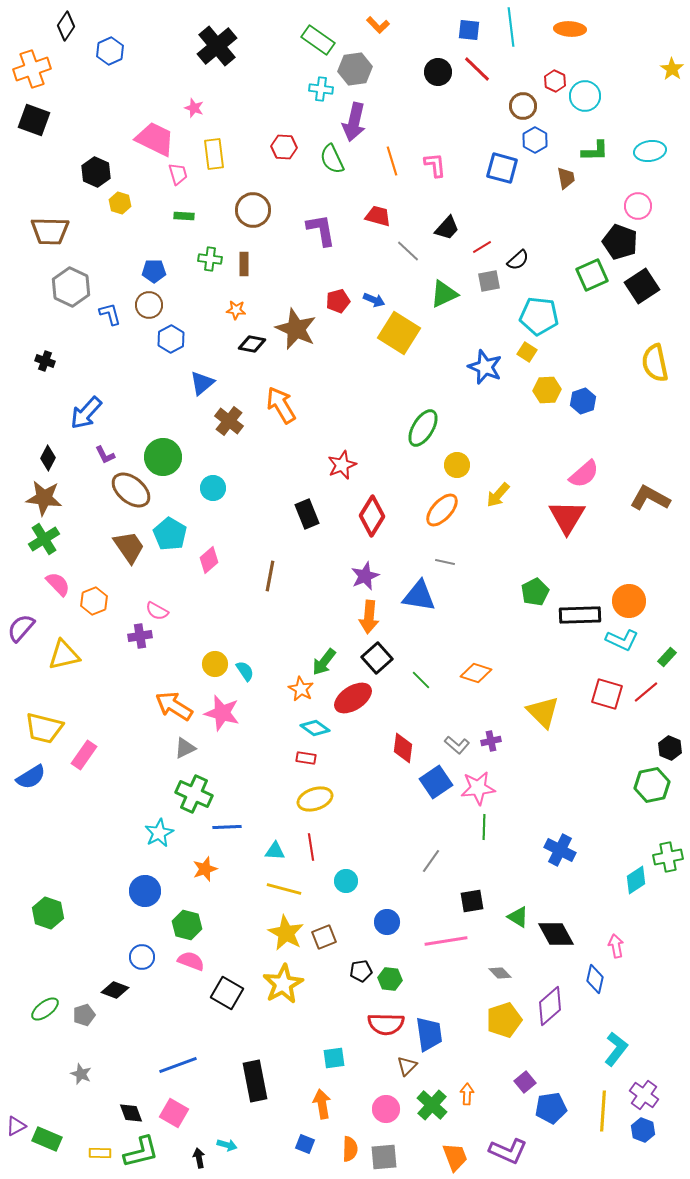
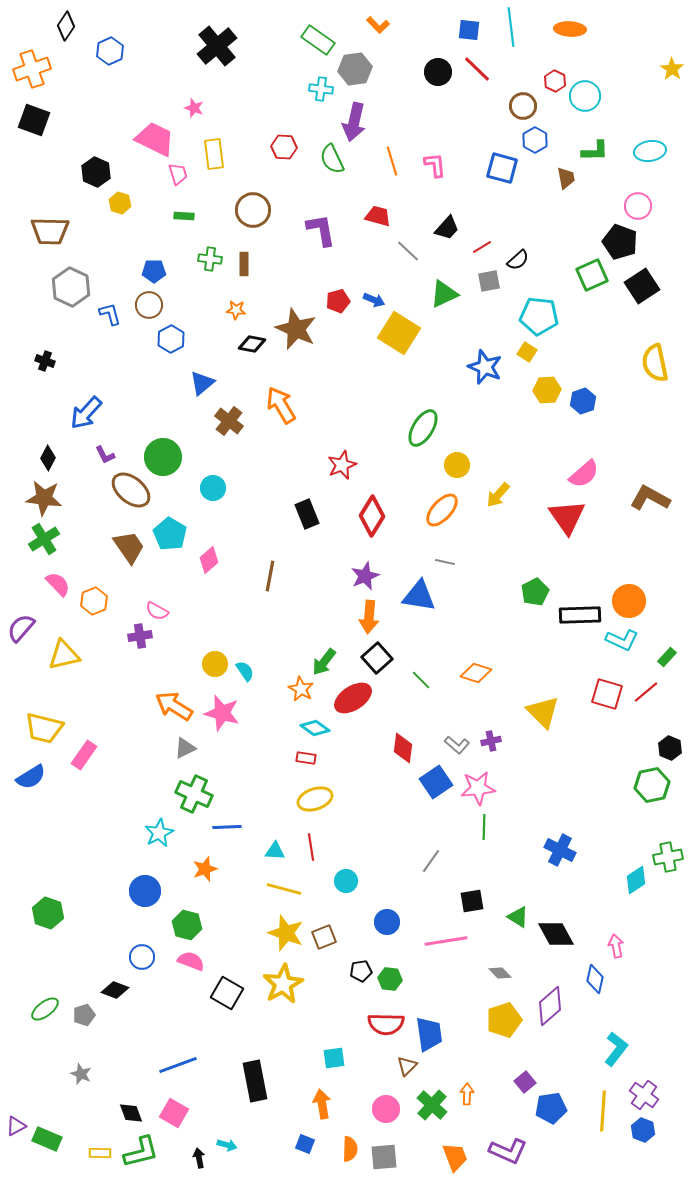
red triangle at (567, 517): rotated 6 degrees counterclockwise
yellow star at (286, 933): rotated 9 degrees counterclockwise
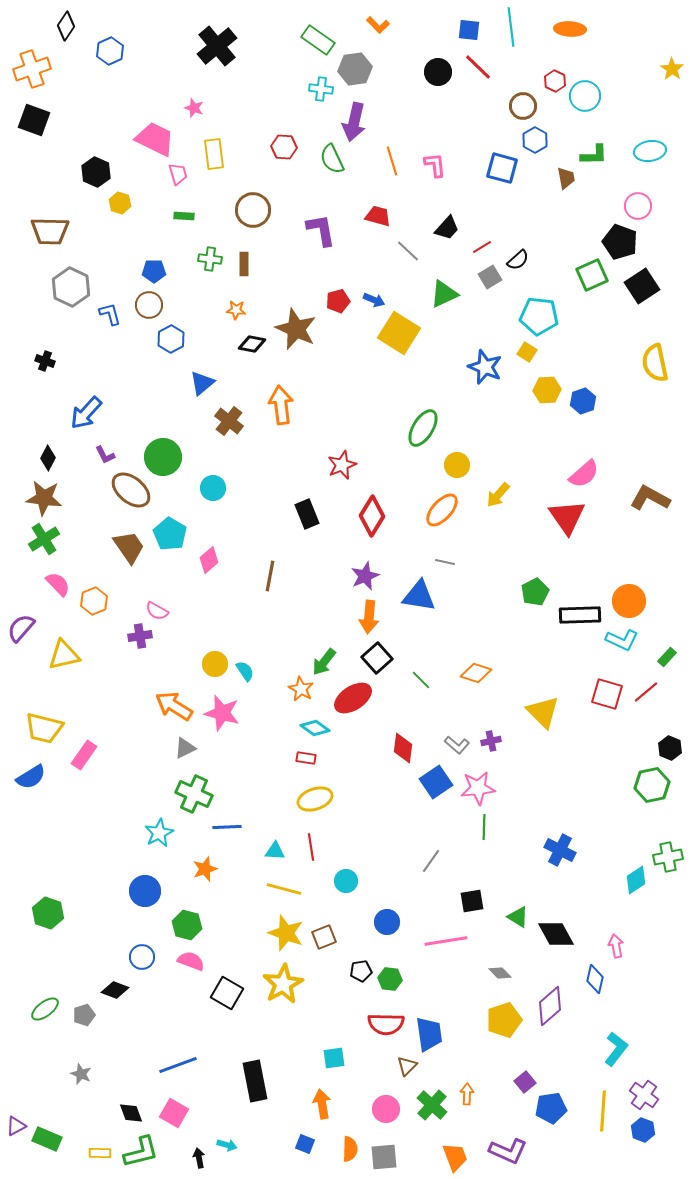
red line at (477, 69): moved 1 px right, 2 px up
green L-shape at (595, 151): moved 1 px left, 4 px down
gray square at (489, 281): moved 1 px right, 4 px up; rotated 20 degrees counterclockwise
orange arrow at (281, 405): rotated 24 degrees clockwise
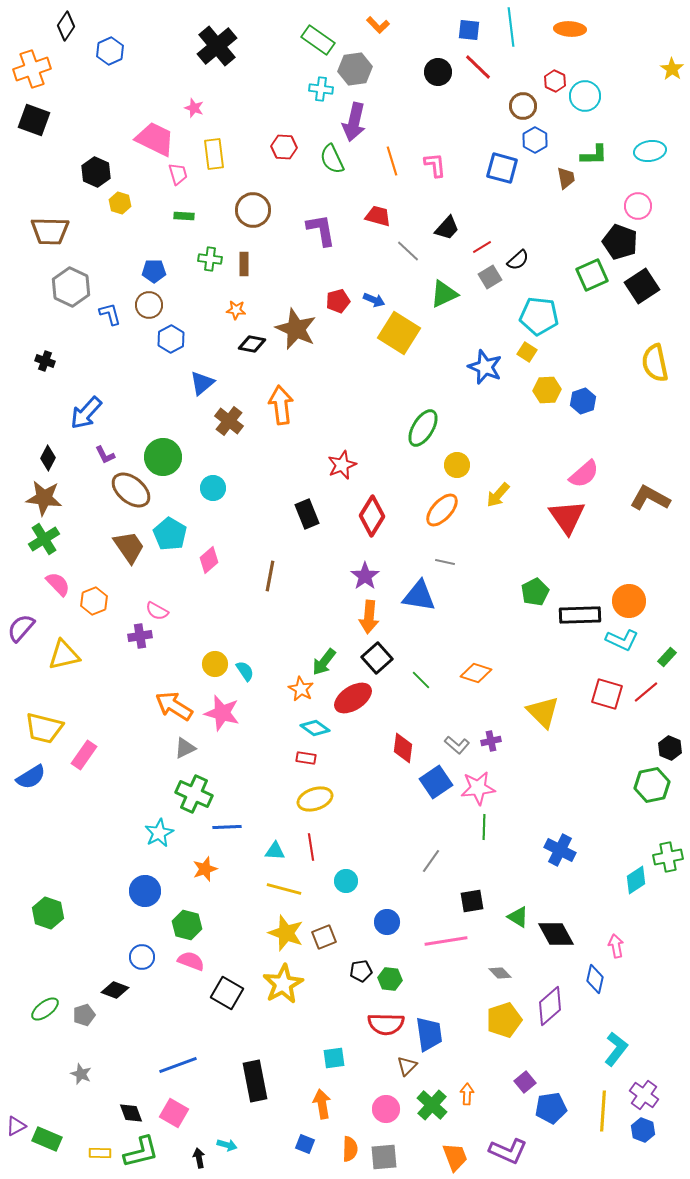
purple star at (365, 576): rotated 12 degrees counterclockwise
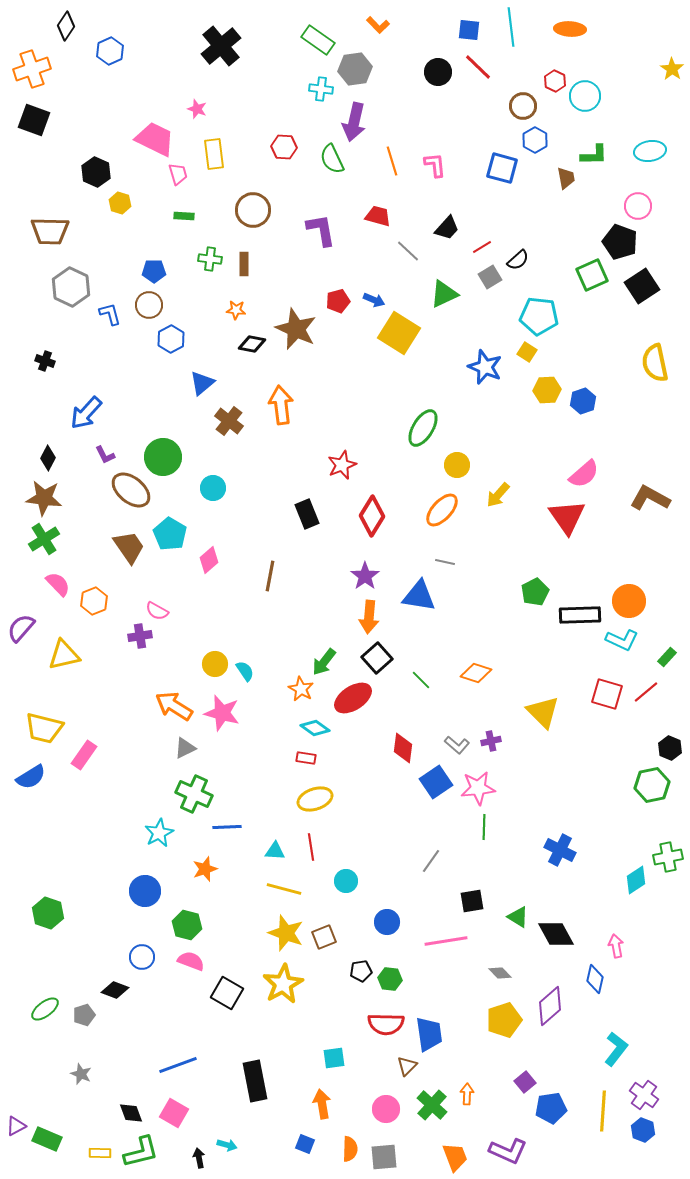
black cross at (217, 46): moved 4 px right
pink star at (194, 108): moved 3 px right, 1 px down
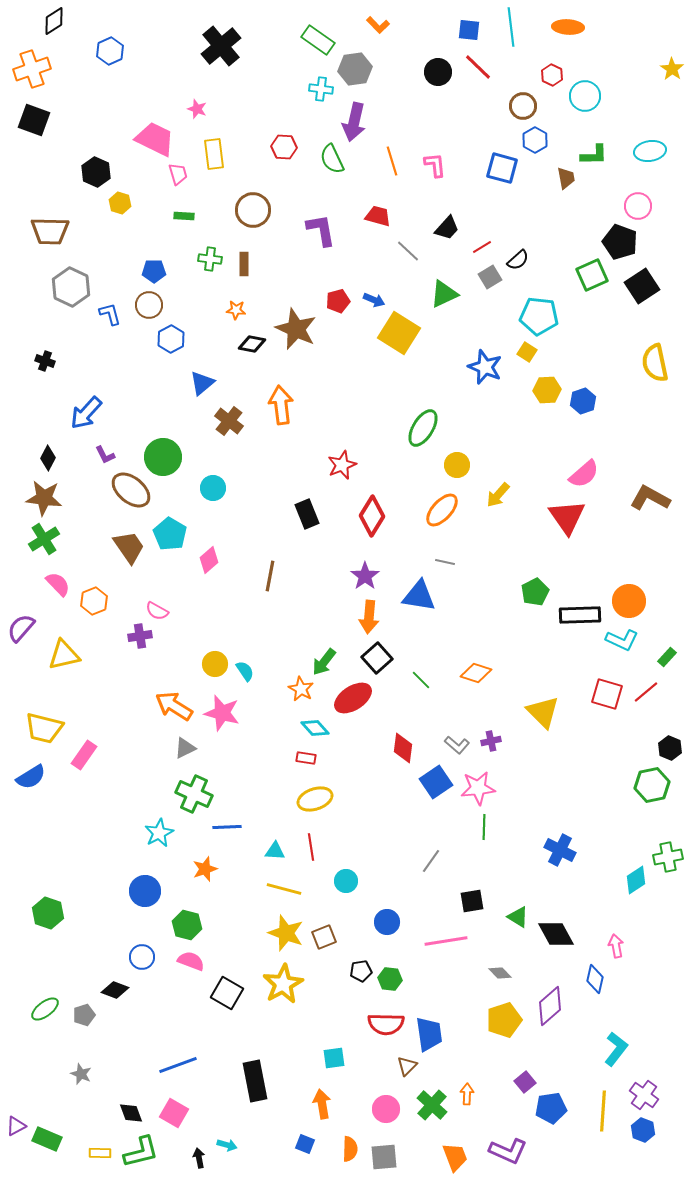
black diamond at (66, 26): moved 12 px left, 5 px up; rotated 24 degrees clockwise
orange ellipse at (570, 29): moved 2 px left, 2 px up
red hexagon at (555, 81): moved 3 px left, 6 px up
cyan diamond at (315, 728): rotated 12 degrees clockwise
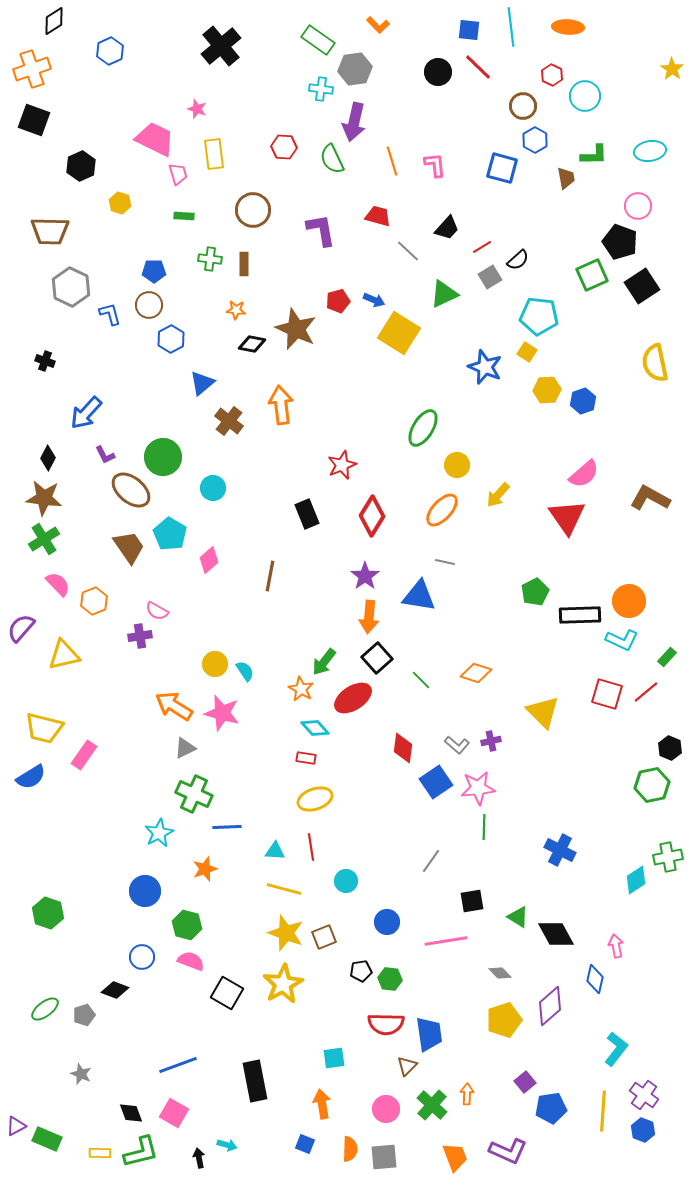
black hexagon at (96, 172): moved 15 px left, 6 px up; rotated 12 degrees clockwise
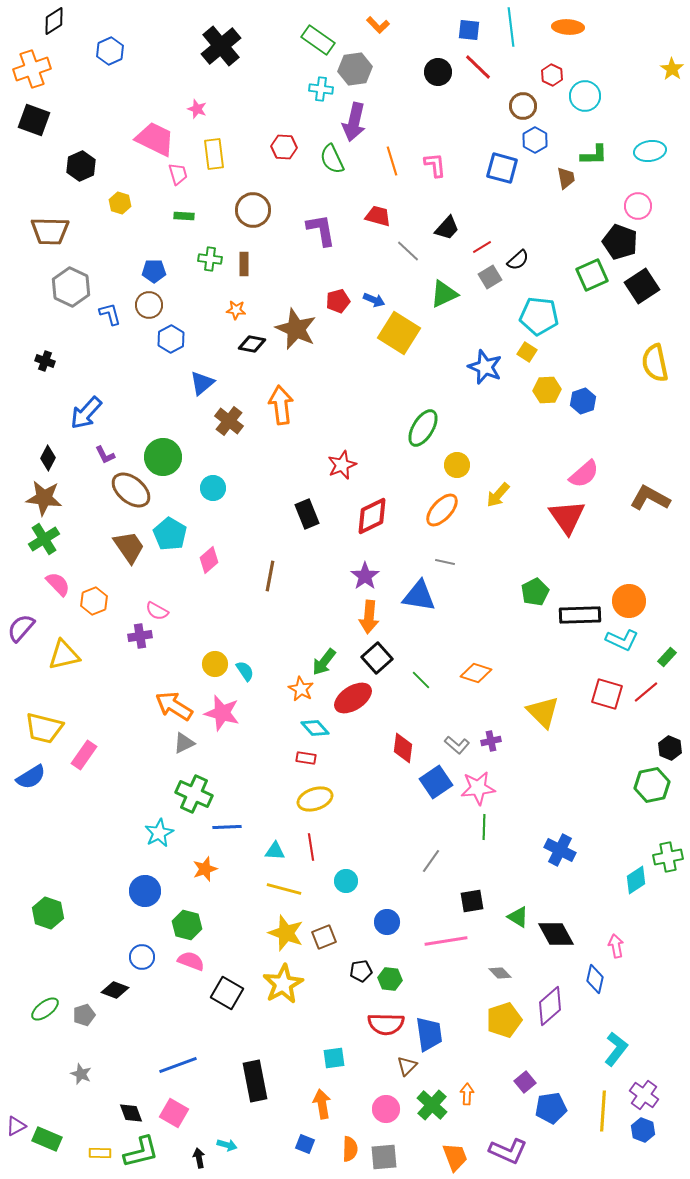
red diamond at (372, 516): rotated 33 degrees clockwise
gray triangle at (185, 748): moved 1 px left, 5 px up
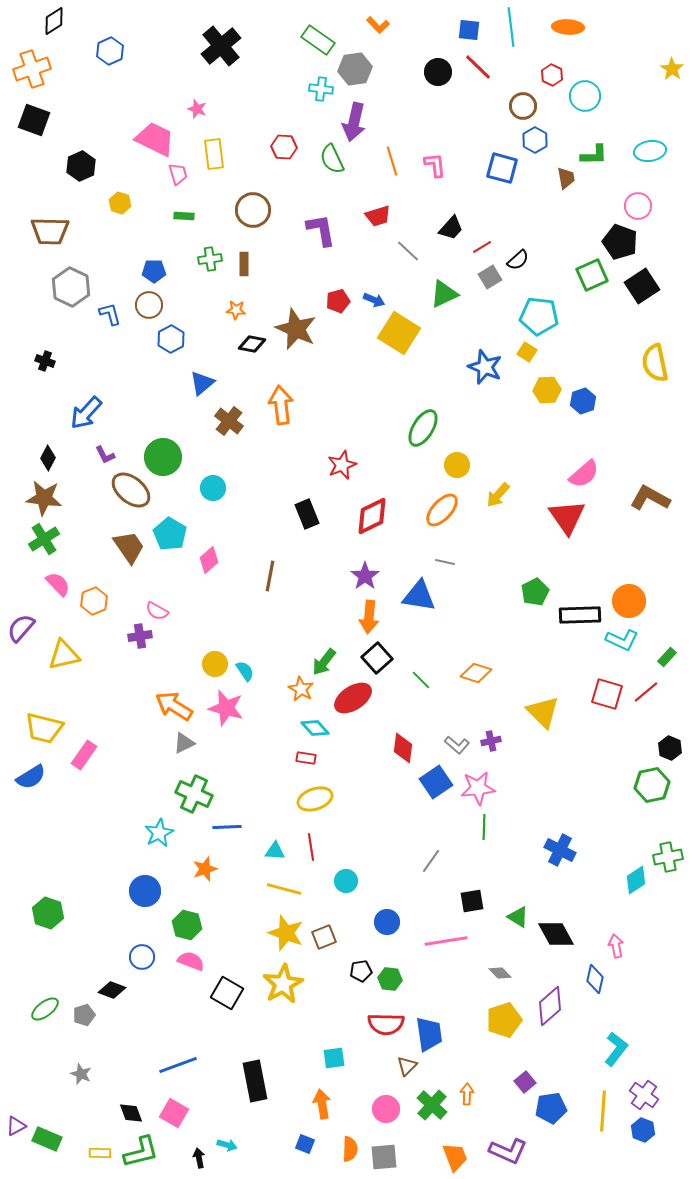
red trapezoid at (378, 216): rotated 148 degrees clockwise
black trapezoid at (447, 228): moved 4 px right
green cross at (210, 259): rotated 15 degrees counterclockwise
pink star at (222, 713): moved 4 px right, 5 px up
black diamond at (115, 990): moved 3 px left
